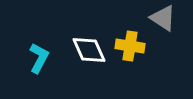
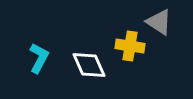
gray triangle: moved 4 px left, 4 px down
white diamond: moved 15 px down
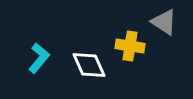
gray triangle: moved 5 px right
cyan L-shape: rotated 12 degrees clockwise
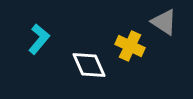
yellow cross: rotated 16 degrees clockwise
cyan L-shape: moved 19 px up
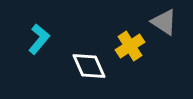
yellow cross: rotated 32 degrees clockwise
white diamond: moved 1 px down
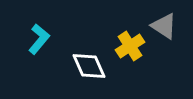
gray triangle: moved 4 px down
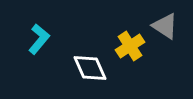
gray triangle: moved 1 px right
white diamond: moved 1 px right, 2 px down
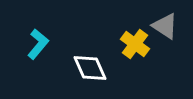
cyan L-shape: moved 1 px left, 5 px down
yellow cross: moved 5 px right, 2 px up; rotated 20 degrees counterclockwise
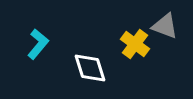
gray triangle: rotated 12 degrees counterclockwise
white diamond: rotated 6 degrees clockwise
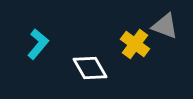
white diamond: rotated 12 degrees counterclockwise
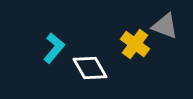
cyan L-shape: moved 16 px right, 4 px down
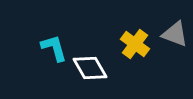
gray triangle: moved 10 px right, 8 px down
cyan L-shape: rotated 56 degrees counterclockwise
